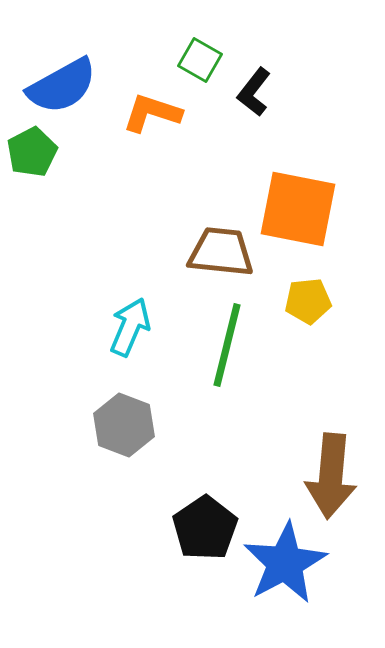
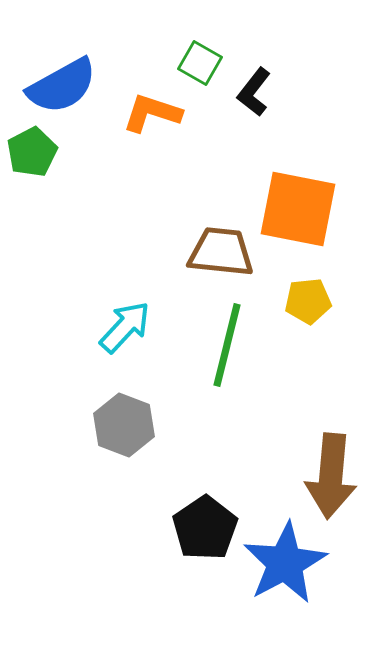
green square: moved 3 px down
cyan arrow: moved 5 px left; rotated 20 degrees clockwise
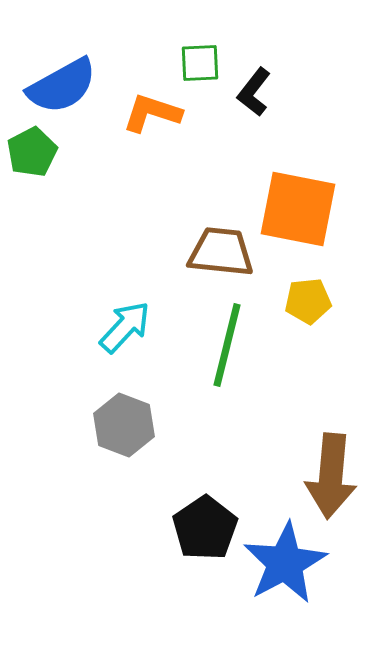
green square: rotated 33 degrees counterclockwise
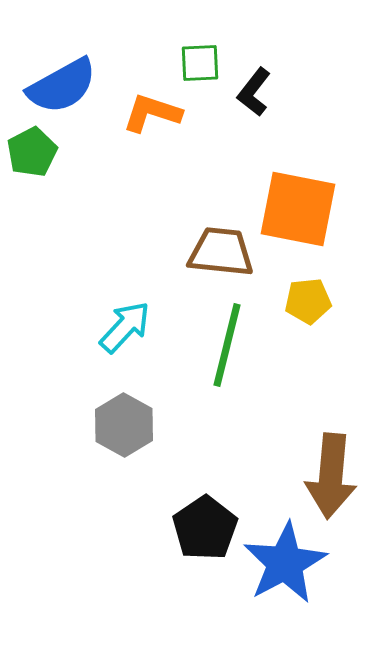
gray hexagon: rotated 8 degrees clockwise
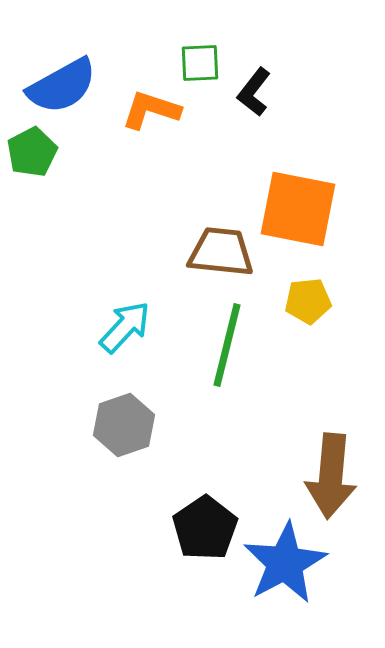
orange L-shape: moved 1 px left, 3 px up
gray hexagon: rotated 12 degrees clockwise
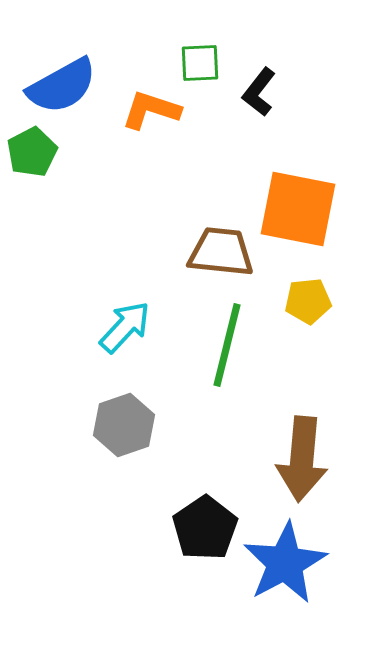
black L-shape: moved 5 px right
brown arrow: moved 29 px left, 17 px up
